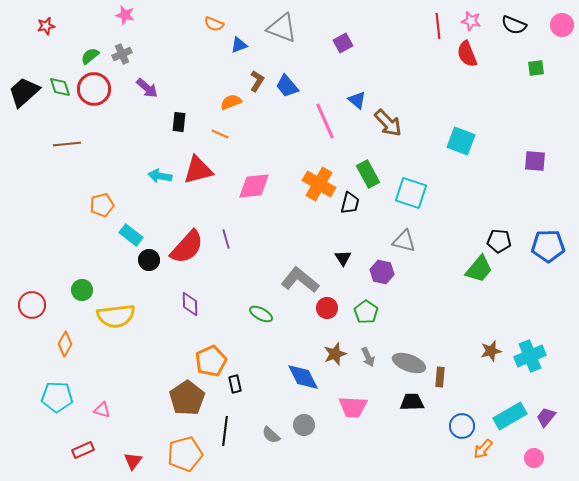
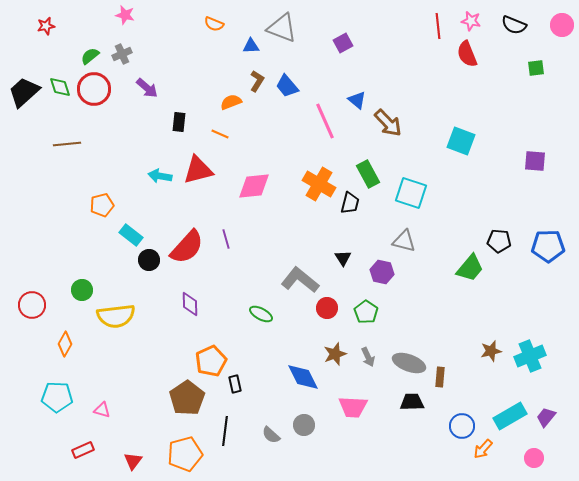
blue triangle at (239, 45): moved 12 px right, 1 px down; rotated 18 degrees clockwise
green trapezoid at (479, 269): moved 9 px left, 1 px up
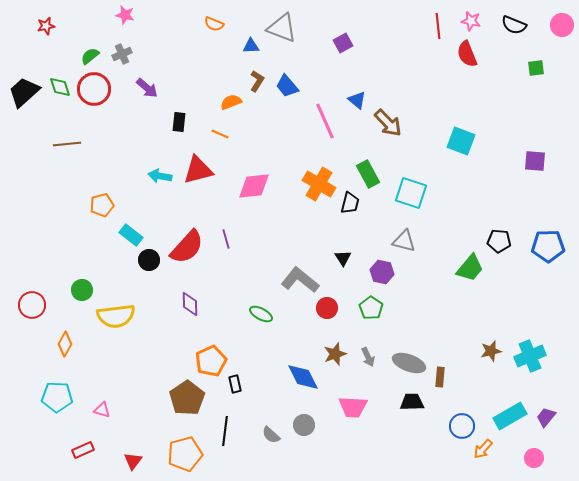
green pentagon at (366, 312): moved 5 px right, 4 px up
